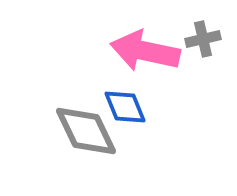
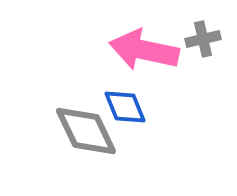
pink arrow: moved 1 px left, 1 px up
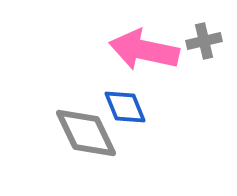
gray cross: moved 1 px right, 2 px down
gray diamond: moved 2 px down
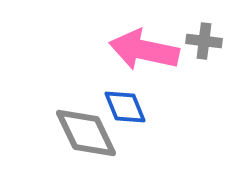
gray cross: rotated 20 degrees clockwise
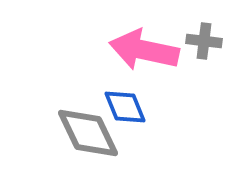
gray diamond: moved 2 px right
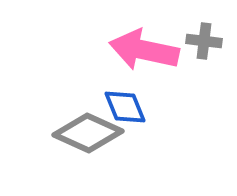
gray diamond: rotated 40 degrees counterclockwise
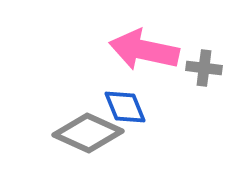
gray cross: moved 27 px down
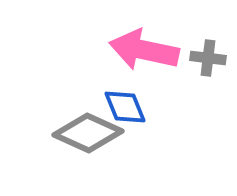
gray cross: moved 4 px right, 10 px up
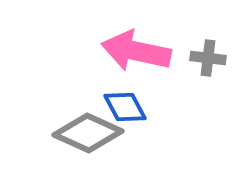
pink arrow: moved 8 px left, 1 px down
blue diamond: rotated 6 degrees counterclockwise
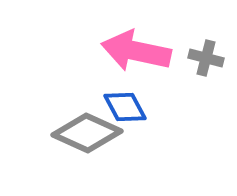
gray cross: moved 2 px left; rotated 8 degrees clockwise
gray diamond: moved 1 px left
